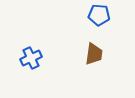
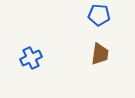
brown trapezoid: moved 6 px right
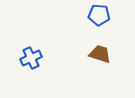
brown trapezoid: rotated 80 degrees counterclockwise
